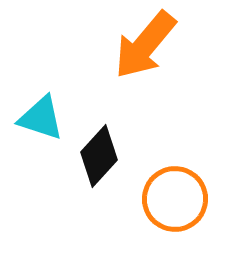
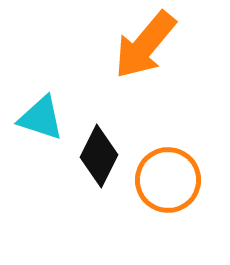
black diamond: rotated 16 degrees counterclockwise
orange circle: moved 7 px left, 19 px up
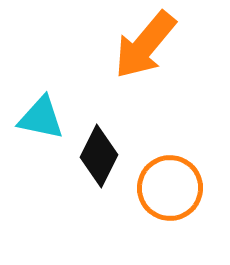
cyan triangle: rotated 6 degrees counterclockwise
orange circle: moved 2 px right, 8 px down
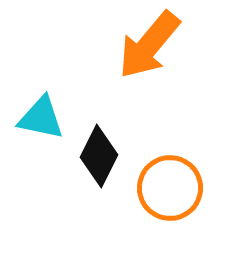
orange arrow: moved 4 px right
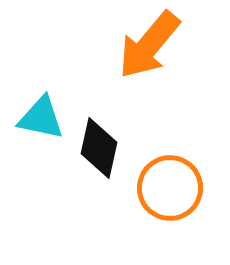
black diamond: moved 8 px up; rotated 14 degrees counterclockwise
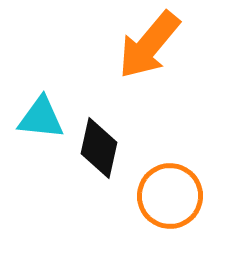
cyan triangle: rotated 6 degrees counterclockwise
orange circle: moved 8 px down
